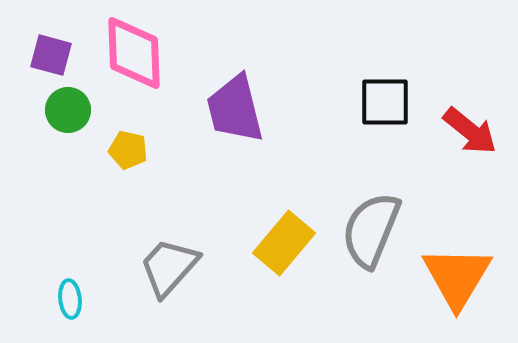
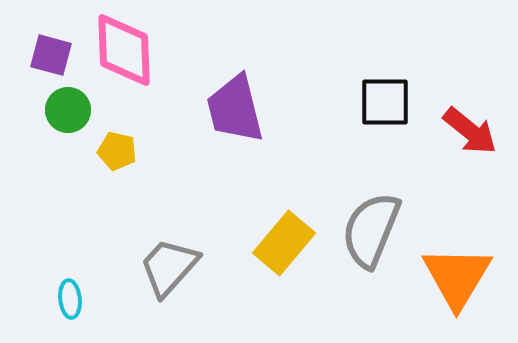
pink diamond: moved 10 px left, 3 px up
yellow pentagon: moved 11 px left, 1 px down
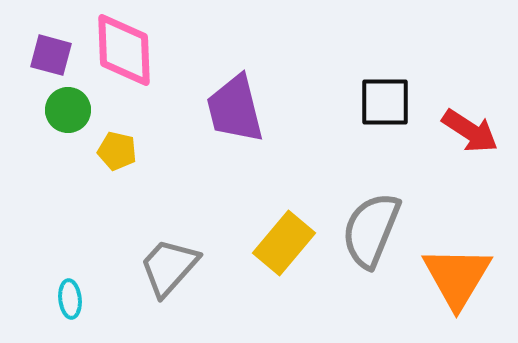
red arrow: rotated 6 degrees counterclockwise
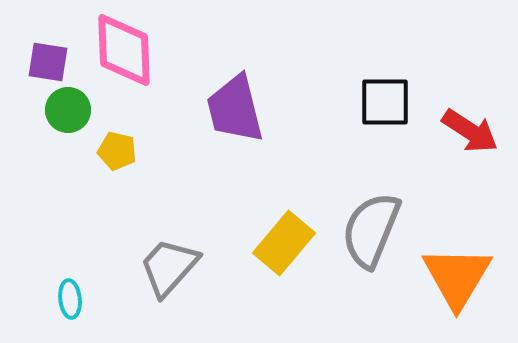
purple square: moved 3 px left, 7 px down; rotated 6 degrees counterclockwise
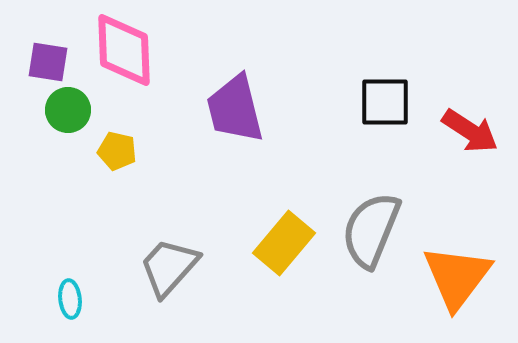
orange triangle: rotated 6 degrees clockwise
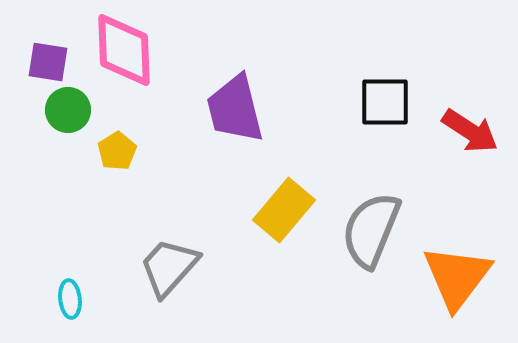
yellow pentagon: rotated 27 degrees clockwise
yellow rectangle: moved 33 px up
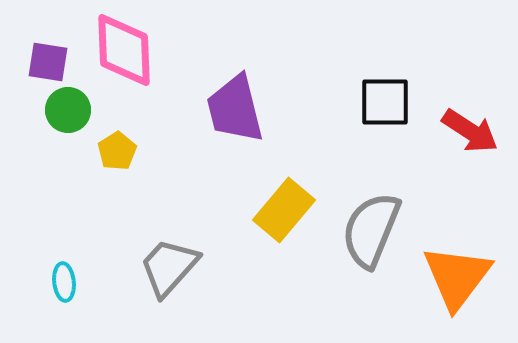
cyan ellipse: moved 6 px left, 17 px up
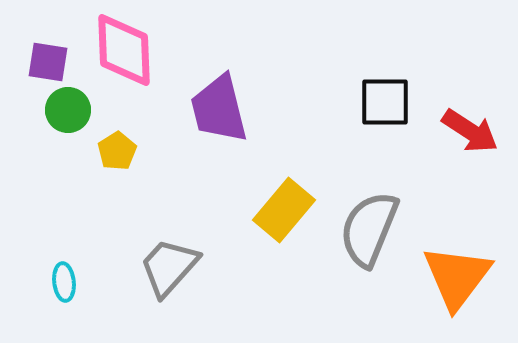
purple trapezoid: moved 16 px left
gray semicircle: moved 2 px left, 1 px up
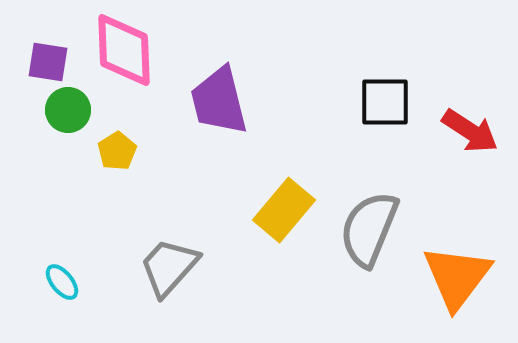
purple trapezoid: moved 8 px up
cyan ellipse: moved 2 px left; rotated 33 degrees counterclockwise
